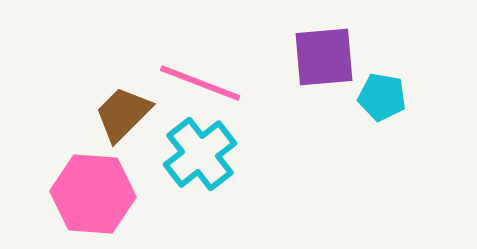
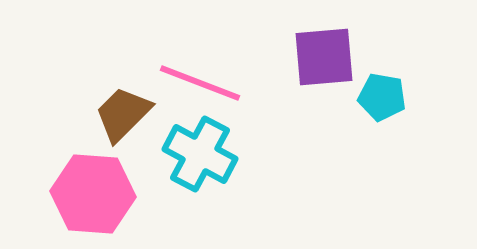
cyan cross: rotated 24 degrees counterclockwise
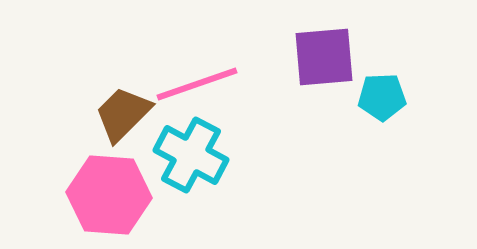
pink line: moved 3 px left, 1 px down; rotated 40 degrees counterclockwise
cyan pentagon: rotated 12 degrees counterclockwise
cyan cross: moved 9 px left, 1 px down
pink hexagon: moved 16 px right, 1 px down
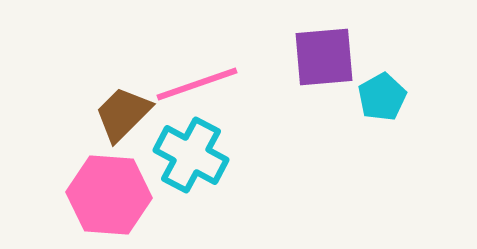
cyan pentagon: rotated 27 degrees counterclockwise
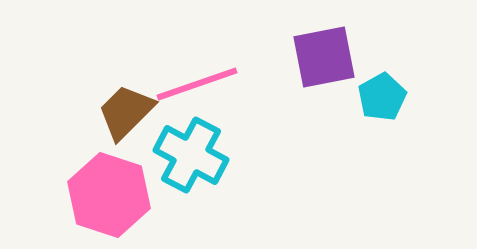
purple square: rotated 6 degrees counterclockwise
brown trapezoid: moved 3 px right, 2 px up
pink hexagon: rotated 14 degrees clockwise
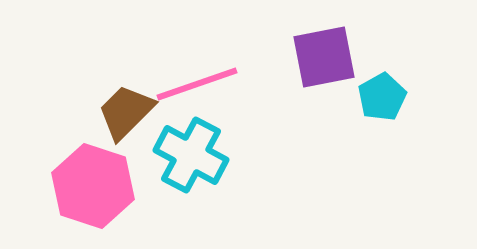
pink hexagon: moved 16 px left, 9 px up
